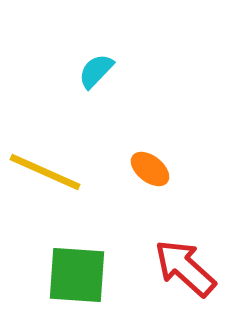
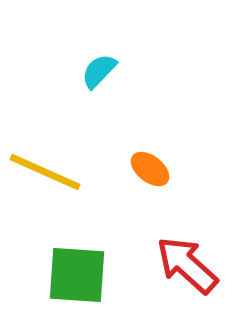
cyan semicircle: moved 3 px right
red arrow: moved 2 px right, 3 px up
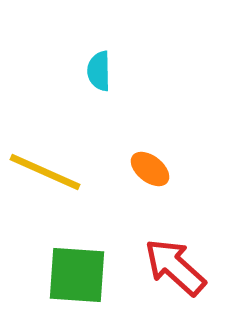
cyan semicircle: rotated 45 degrees counterclockwise
red arrow: moved 12 px left, 2 px down
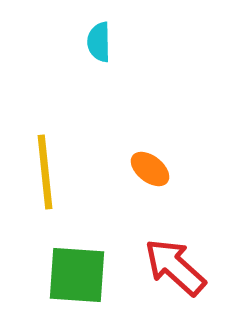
cyan semicircle: moved 29 px up
yellow line: rotated 60 degrees clockwise
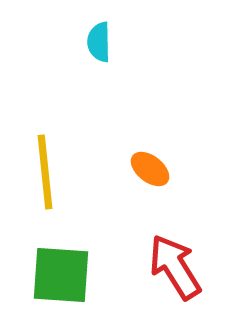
red arrow: rotated 16 degrees clockwise
green square: moved 16 px left
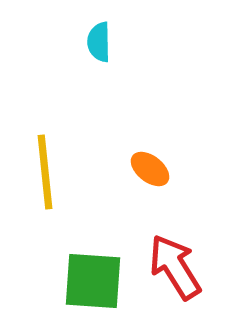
green square: moved 32 px right, 6 px down
